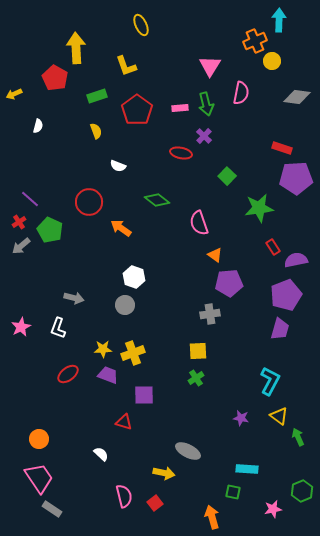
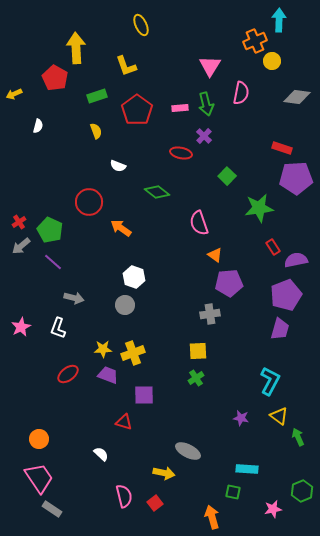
purple line at (30, 199): moved 23 px right, 63 px down
green diamond at (157, 200): moved 8 px up
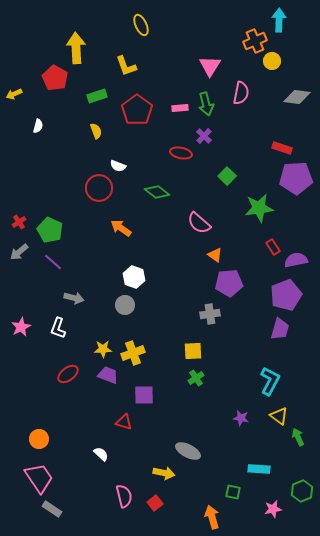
red circle at (89, 202): moved 10 px right, 14 px up
pink semicircle at (199, 223): rotated 30 degrees counterclockwise
gray arrow at (21, 246): moved 2 px left, 6 px down
yellow square at (198, 351): moved 5 px left
cyan rectangle at (247, 469): moved 12 px right
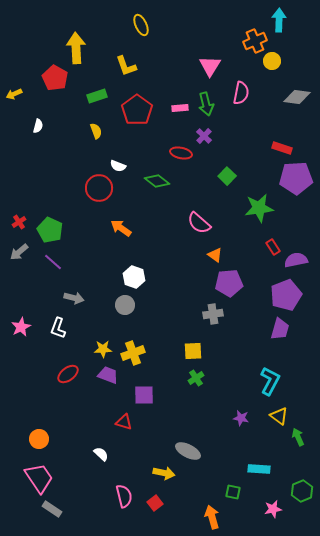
green diamond at (157, 192): moved 11 px up
gray cross at (210, 314): moved 3 px right
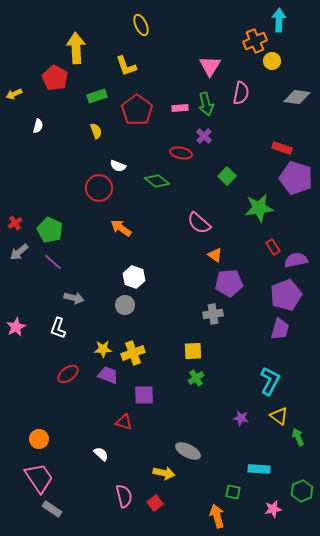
purple pentagon at (296, 178): rotated 20 degrees clockwise
red cross at (19, 222): moved 4 px left, 1 px down
pink star at (21, 327): moved 5 px left
orange arrow at (212, 517): moved 5 px right, 1 px up
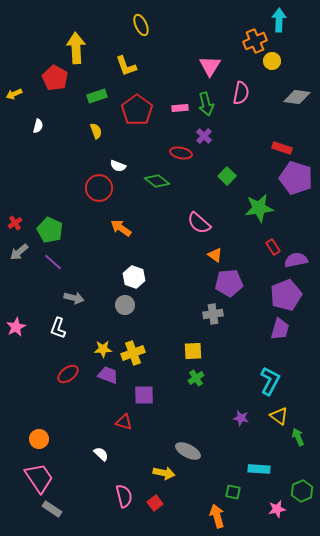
pink star at (273, 509): moved 4 px right
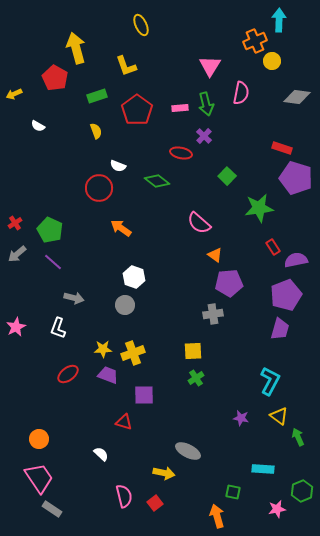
yellow arrow at (76, 48): rotated 12 degrees counterclockwise
white semicircle at (38, 126): rotated 104 degrees clockwise
gray arrow at (19, 252): moved 2 px left, 2 px down
cyan rectangle at (259, 469): moved 4 px right
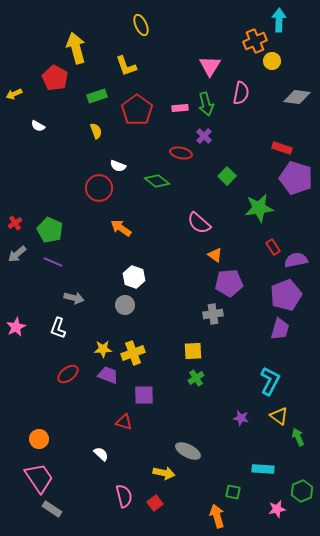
purple line at (53, 262): rotated 18 degrees counterclockwise
